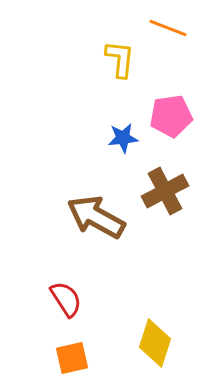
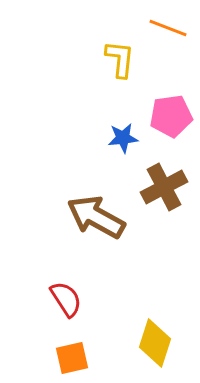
brown cross: moved 1 px left, 4 px up
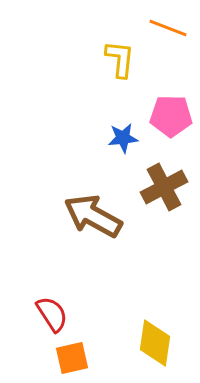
pink pentagon: rotated 9 degrees clockwise
brown arrow: moved 3 px left, 1 px up
red semicircle: moved 14 px left, 15 px down
yellow diamond: rotated 9 degrees counterclockwise
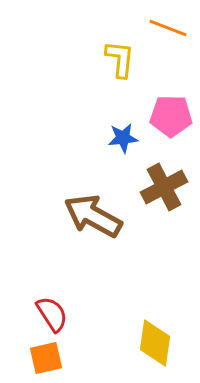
orange square: moved 26 px left
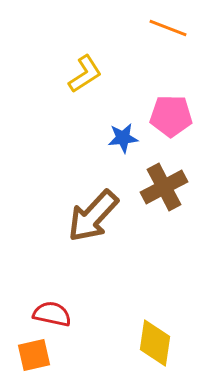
yellow L-shape: moved 35 px left, 15 px down; rotated 51 degrees clockwise
brown arrow: rotated 76 degrees counterclockwise
red semicircle: rotated 45 degrees counterclockwise
orange square: moved 12 px left, 3 px up
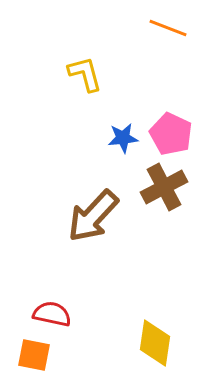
yellow L-shape: rotated 72 degrees counterclockwise
pink pentagon: moved 18 px down; rotated 24 degrees clockwise
orange square: rotated 24 degrees clockwise
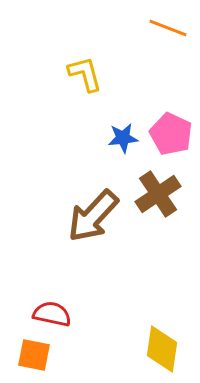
brown cross: moved 6 px left, 7 px down; rotated 6 degrees counterclockwise
yellow diamond: moved 7 px right, 6 px down
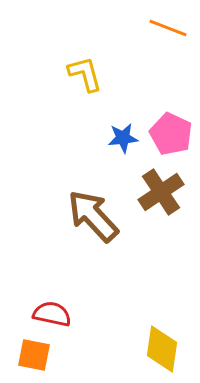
brown cross: moved 3 px right, 2 px up
brown arrow: rotated 94 degrees clockwise
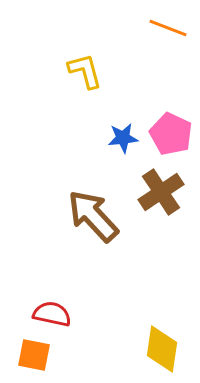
yellow L-shape: moved 3 px up
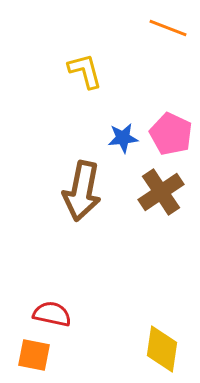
brown arrow: moved 11 px left, 25 px up; rotated 126 degrees counterclockwise
